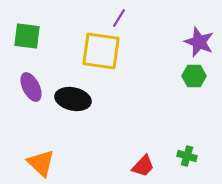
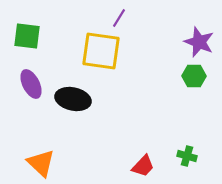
purple ellipse: moved 3 px up
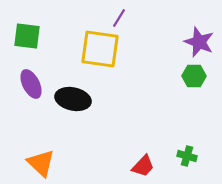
yellow square: moved 1 px left, 2 px up
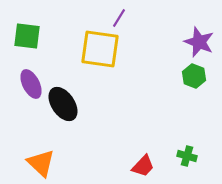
green hexagon: rotated 20 degrees clockwise
black ellipse: moved 10 px left, 5 px down; rotated 44 degrees clockwise
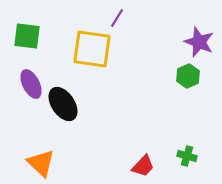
purple line: moved 2 px left
yellow square: moved 8 px left
green hexagon: moved 6 px left; rotated 15 degrees clockwise
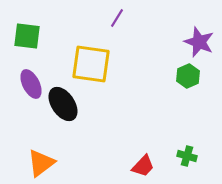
yellow square: moved 1 px left, 15 px down
orange triangle: rotated 40 degrees clockwise
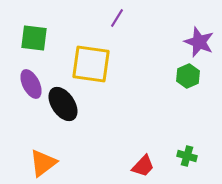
green square: moved 7 px right, 2 px down
orange triangle: moved 2 px right
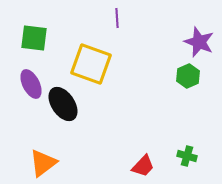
purple line: rotated 36 degrees counterclockwise
yellow square: rotated 12 degrees clockwise
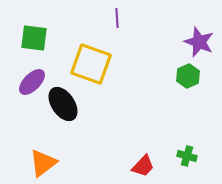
purple ellipse: moved 1 px right, 2 px up; rotated 72 degrees clockwise
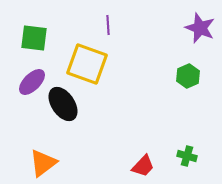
purple line: moved 9 px left, 7 px down
purple star: moved 1 px right, 14 px up
yellow square: moved 4 px left
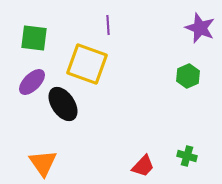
orange triangle: rotated 28 degrees counterclockwise
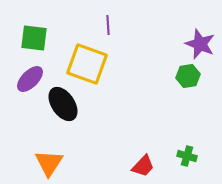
purple star: moved 16 px down
green hexagon: rotated 15 degrees clockwise
purple ellipse: moved 2 px left, 3 px up
orange triangle: moved 6 px right; rotated 8 degrees clockwise
